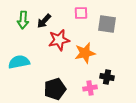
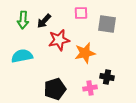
cyan semicircle: moved 3 px right, 6 px up
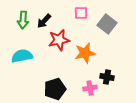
gray square: rotated 30 degrees clockwise
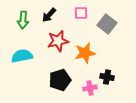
black arrow: moved 5 px right, 6 px up
red star: moved 1 px left, 1 px down
black pentagon: moved 5 px right, 9 px up
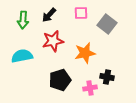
red star: moved 5 px left
